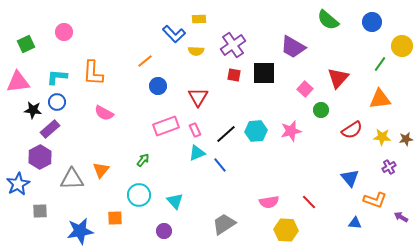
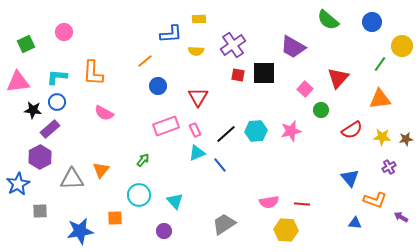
blue L-shape at (174, 34): moved 3 px left; rotated 50 degrees counterclockwise
red square at (234, 75): moved 4 px right
red line at (309, 202): moved 7 px left, 2 px down; rotated 42 degrees counterclockwise
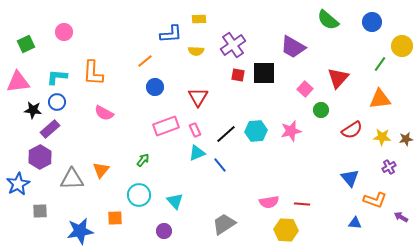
blue circle at (158, 86): moved 3 px left, 1 px down
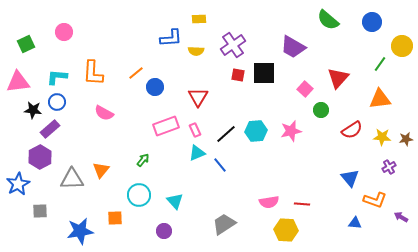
blue L-shape at (171, 34): moved 4 px down
orange line at (145, 61): moved 9 px left, 12 px down
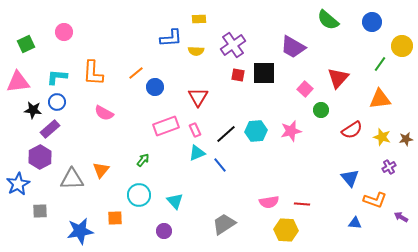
yellow star at (382, 137): rotated 12 degrees clockwise
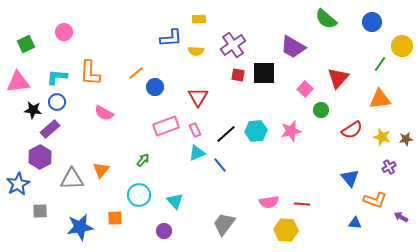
green semicircle at (328, 20): moved 2 px left, 1 px up
orange L-shape at (93, 73): moved 3 px left
gray trapezoid at (224, 224): rotated 20 degrees counterclockwise
blue star at (80, 231): moved 4 px up
